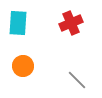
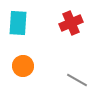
gray line: rotated 15 degrees counterclockwise
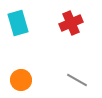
cyan rectangle: rotated 20 degrees counterclockwise
orange circle: moved 2 px left, 14 px down
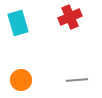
red cross: moved 1 px left, 6 px up
gray line: rotated 35 degrees counterclockwise
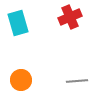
gray line: moved 1 px down
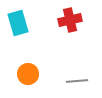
red cross: moved 3 px down; rotated 10 degrees clockwise
orange circle: moved 7 px right, 6 px up
